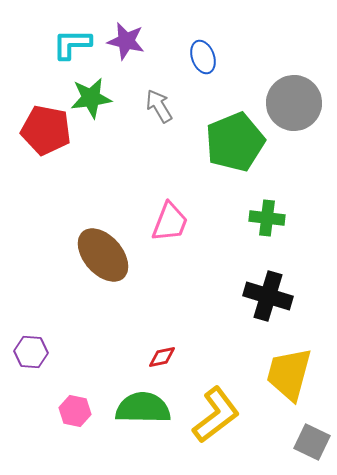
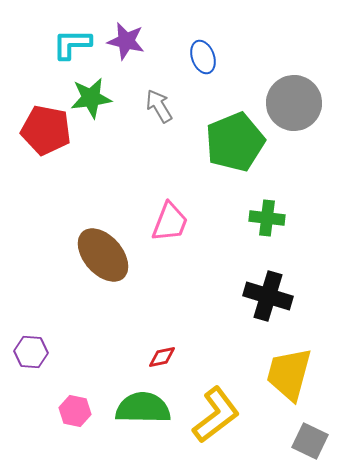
gray square: moved 2 px left, 1 px up
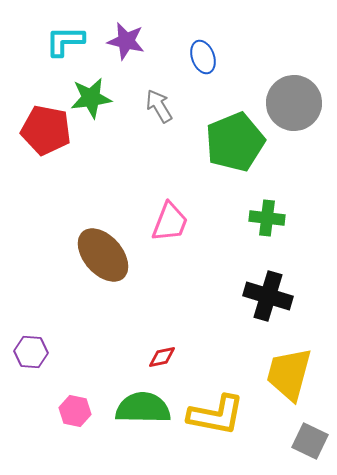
cyan L-shape: moved 7 px left, 3 px up
yellow L-shape: rotated 48 degrees clockwise
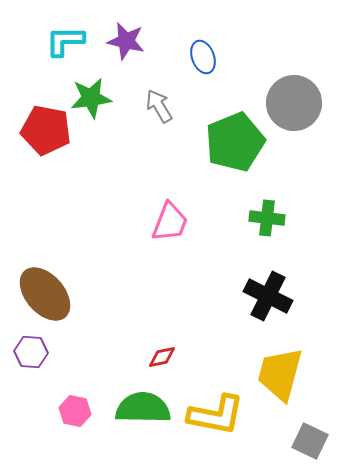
brown ellipse: moved 58 px left, 39 px down
black cross: rotated 9 degrees clockwise
yellow trapezoid: moved 9 px left
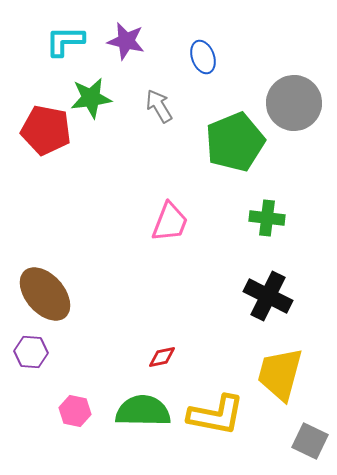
green semicircle: moved 3 px down
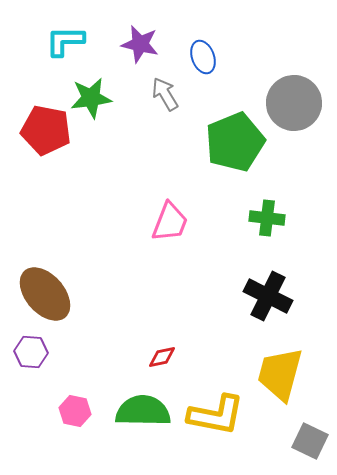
purple star: moved 14 px right, 3 px down
gray arrow: moved 6 px right, 12 px up
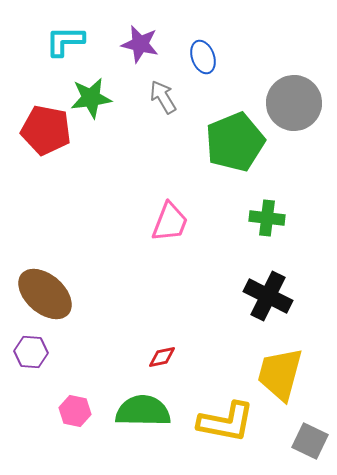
gray arrow: moved 2 px left, 3 px down
brown ellipse: rotated 8 degrees counterclockwise
yellow L-shape: moved 10 px right, 7 px down
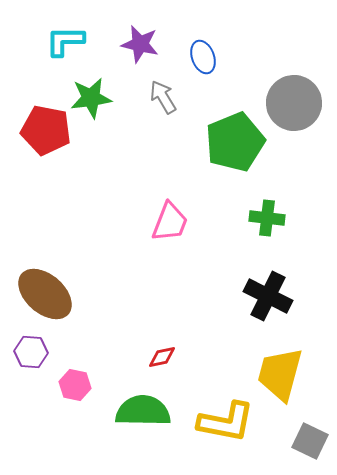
pink hexagon: moved 26 px up
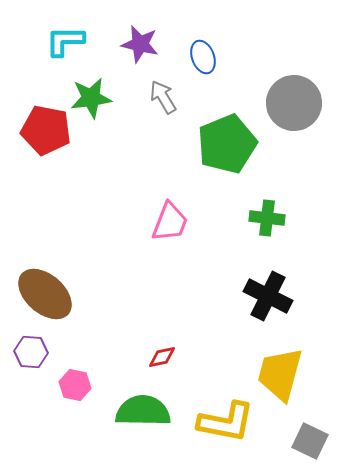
green pentagon: moved 8 px left, 2 px down
